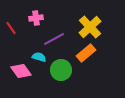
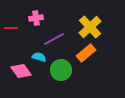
red line: rotated 56 degrees counterclockwise
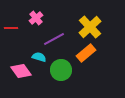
pink cross: rotated 32 degrees counterclockwise
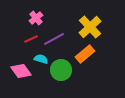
red line: moved 20 px right, 11 px down; rotated 24 degrees counterclockwise
orange rectangle: moved 1 px left, 1 px down
cyan semicircle: moved 2 px right, 2 px down
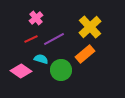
pink diamond: rotated 20 degrees counterclockwise
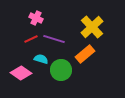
pink cross: rotated 24 degrees counterclockwise
yellow cross: moved 2 px right
purple line: rotated 45 degrees clockwise
pink diamond: moved 2 px down
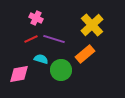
yellow cross: moved 2 px up
pink diamond: moved 2 px left, 1 px down; rotated 45 degrees counterclockwise
